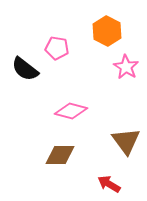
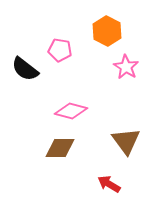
pink pentagon: moved 3 px right, 2 px down
brown diamond: moved 7 px up
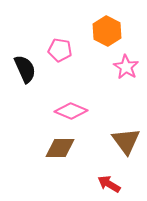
black semicircle: rotated 152 degrees counterclockwise
pink diamond: rotated 8 degrees clockwise
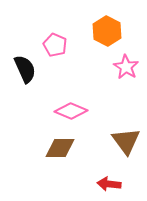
pink pentagon: moved 5 px left, 5 px up; rotated 15 degrees clockwise
red arrow: rotated 25 degrees counterclockwise
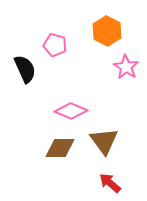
pink pentagon: rotated 10 degrees counterclockwise
brown triangle: moved 22 px left
red arrow: moved 1 px right, 1 px up; rotated 35 degrees clockwise
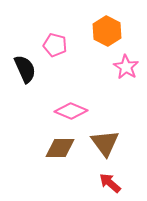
brown triangle: moved 1 px right, 2 px down
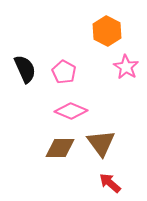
pink pentagon: moved 9 px right, 27 px down; rotated 15 degrees clockwise
brown triangle: moved 4 px left
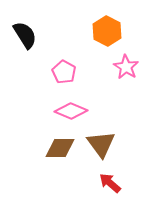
black semicircle: moved 34 px up; rotated 8 degrees counterclockwise
brown triangle: moved 1 px down
